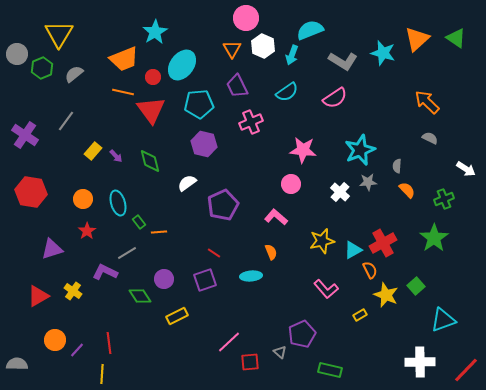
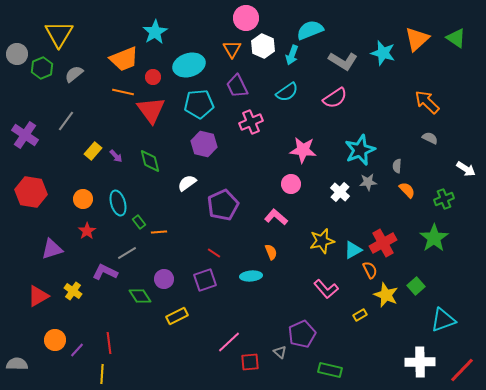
cyan ellipse at (182, 65): moved 7 px right; rotated 36 degrees clockwise
red line at (466, 370): moved 4 px left
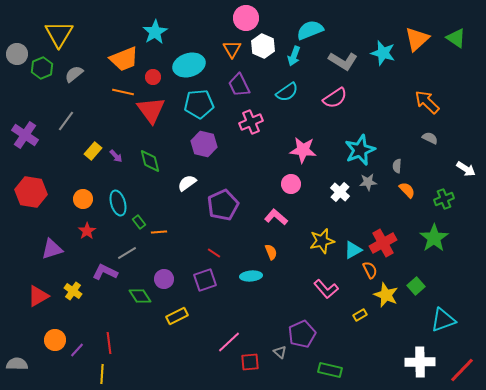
cyan arrow at (292, 55): moved 2 px right, 1 px down
purple trapezoid at (237, 86): moved 2 px right, 1 px up
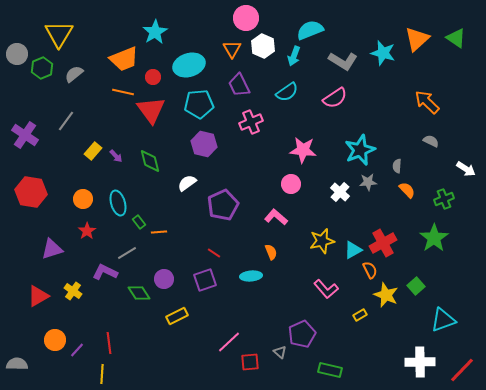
gray semicircle at (430, 138): moved 1 px right, 3 px down
green diamond at (140, 296): moved 1 px left, 3 px up
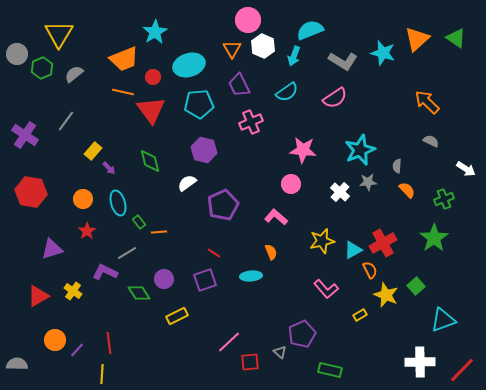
pink circle at (246, 18): moved 2 px right, 2 px down
purple hexagon at (204, 144): moved 6 px down
purple arrow at (116, 156): moved 7 px left, 12 px down
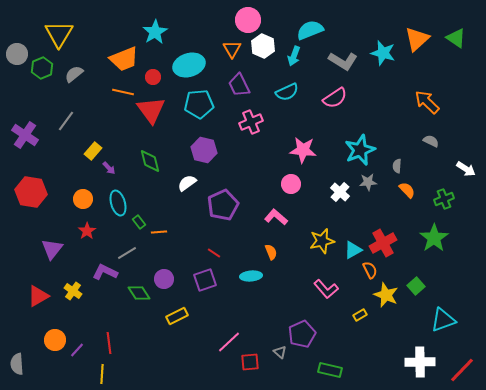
cyan semicircle at (287, 92): rotated 10 degrees clockwise
purple triangle at (52, 249): rotated 35 degrees counterclockwise
gray semicircle at (17, 364): rotated 95 degrees counterclockwise
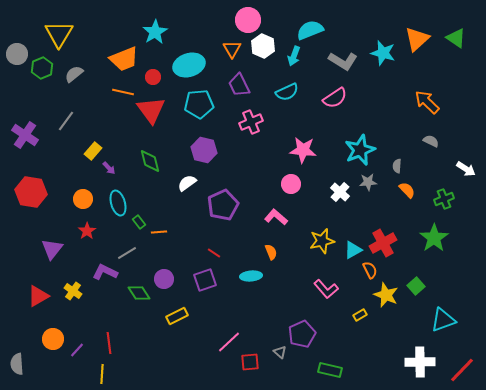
orange circle at (55, 340): moved 2 px left, 1 px up
